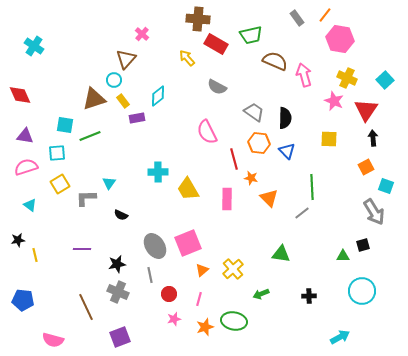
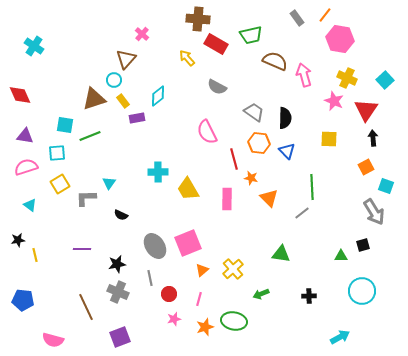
green triangle at (343, 256): moved 2 px left
gray line at (150, 275): moved 3 px down
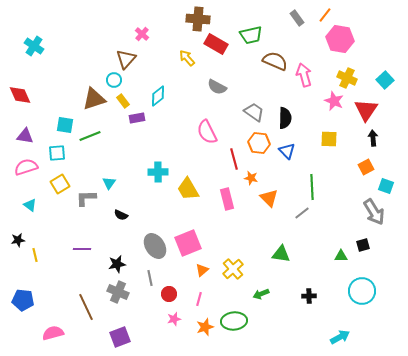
pink rectangle at (227, 199): rotated 15 degrees counterclockwise
green ellipse at (234, 321): rotated 15 degrees counterclockwise
pink semicircle at (53, 340): moved 7 px up; rotated 150 degrees clockwise
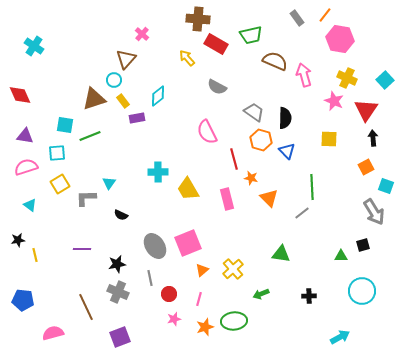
orange hexagon at (259, 143): moved 2 px right, 3 px up; rotated 10 degrees clockwise
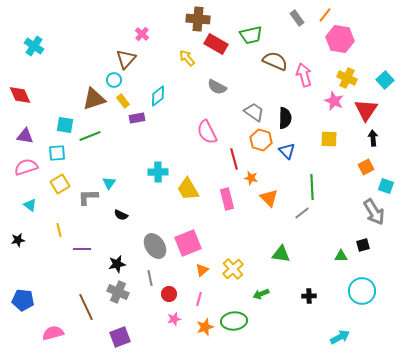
gray L-shape at (86, 198): moved 2 px right, 1 px up
yellow line at (35, 255): moved 24 px right, 25 px up
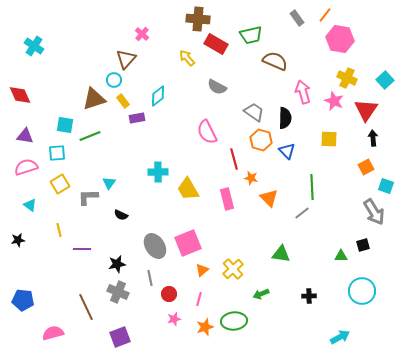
pink arrow at (304, 75): moved 1 px left, 17 px down
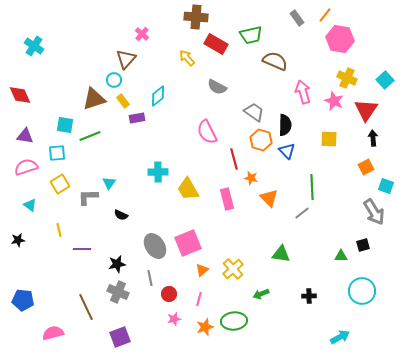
brown cross at (198, 19): moved 2 px left, 2 px up
black semicircle at (285, 118): moved 7 px down
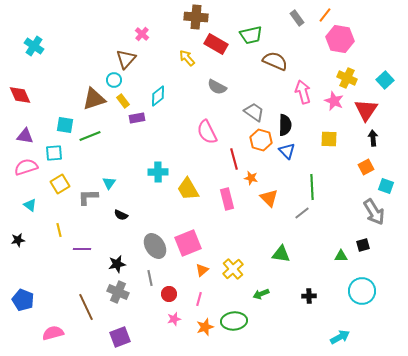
cyan square at (57, 153): moved 3 px left
blue pentagon at (23, 300): rotated 15 degrees clockwise
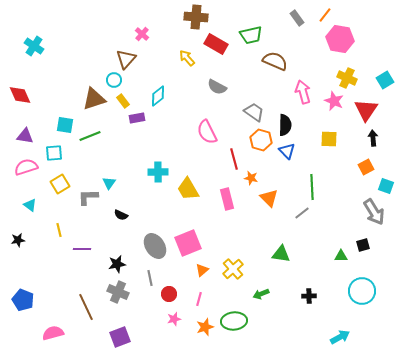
cyan square at (385, 80): rotated 12 degrees clockwise
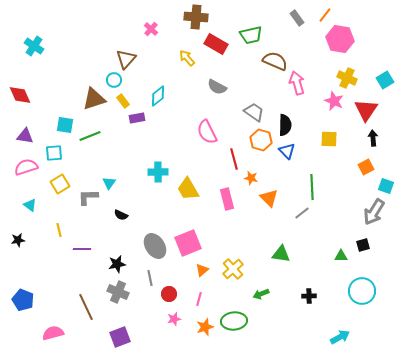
pink cross at (142, 34): moved 9 px right, 5 px up
pink arrow at (303, 92): moved 6 px left, 9 px up
gray arrow at (374, 212): rotated 64 degrees clockwise
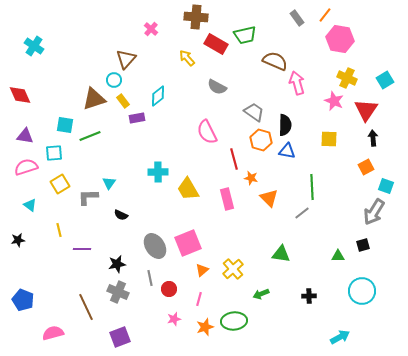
green trapezoid at (251, 35): moved 6 px left
blue triangle at (287, 151): rotated 36 degrees counterclockwise
green triangle at (341, 256): moved 3 px left
red circle at (169, 294): moved 5 px up
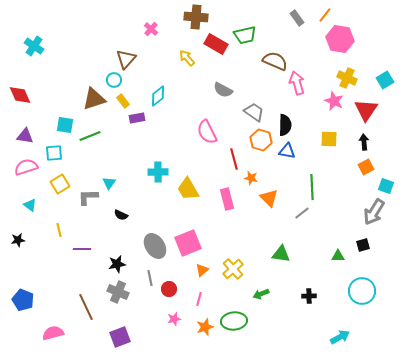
gray semicircle at (217, 87): moved 6 px right, 3 px down
black arrow at (373, 138): moved 9 px left, 4 px down
